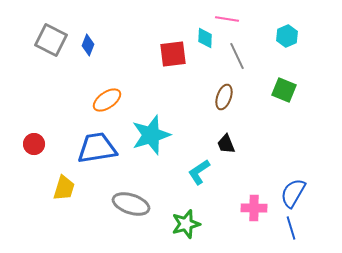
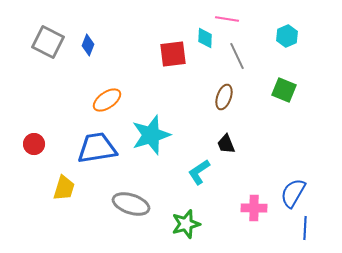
gray square: moved 3 px left, 2 px down
blue line: moved 14 px right; rotated 20 degrees clockwise
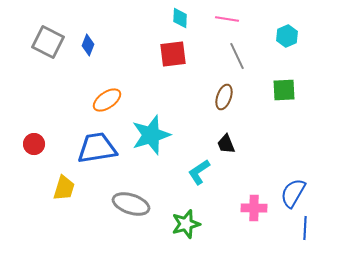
cyan diamond: moved 25 px left, 20 px up
green square: rotated 25 degrees counterclockwise
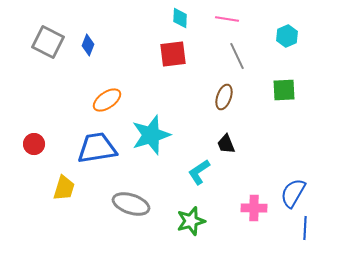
green star: moved 5 px right, 3 px up
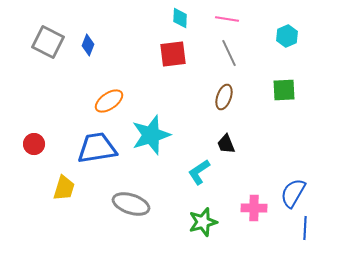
gray line: moved 8 px left, 3 px up
orange ellipse: moved 2 px right, 1 px down
green star: moved 12 px right, 1 px down
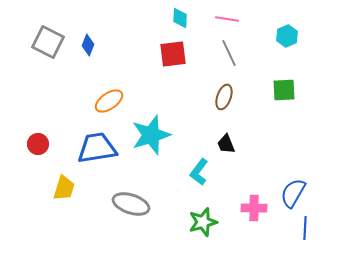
red circle: moved 4 px right
cyan L-shape: rotated 20 degrees counterclockwise
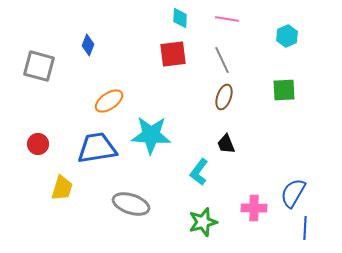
gray square: moved 9 px left, 24 px down; rotated 12 degrees counterclockwise
gray line: moved 7 px left, 7 px down
cyan star: rotated 21 degrees clockwise
yellow trapezoid: moved 2 px left
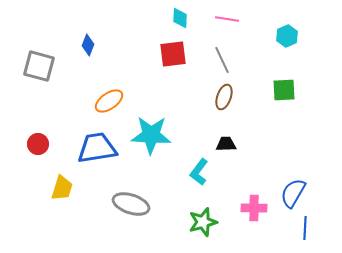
black trapezoid: rotated 110 degrees clockwise
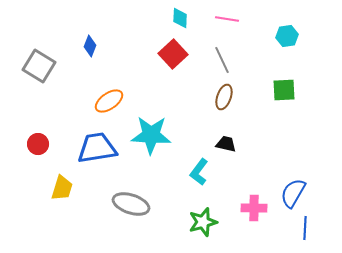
cyan hexagon: rotated 15 degrees clockwise
blue diamond: moved 2 px right, 1 px down
red square: rotated 36 degrees counterclockwise
gray square: rotated 16 degrees clockwise
black trapezoid: rotated 15 degrees clockwise
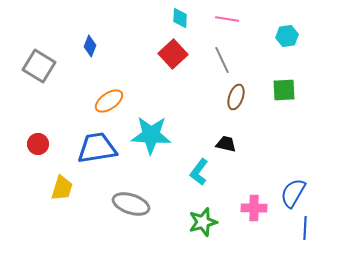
brown ellipse: moved 12 px right
